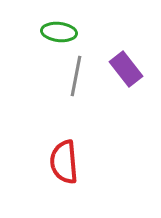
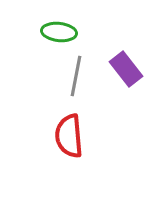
red semicircle: moved 5 px right, 26 px up
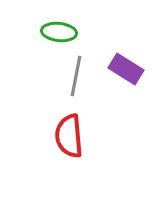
purple rectangle: rotated 20 degrees counterclockwise
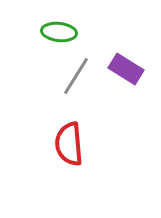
gray line: rotated 21 degrees clockwise
red semicircle: moved 8 px down
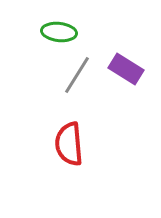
gray line: moved 1 px right, 1 px up
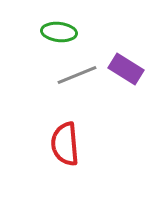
gray line: rotated 36 degrees clockwise
red semicircle: moved 4 px left
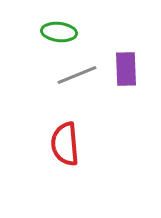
purple rectangle: rotated 56 degrees clockwise
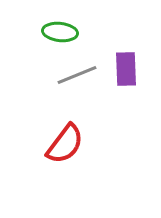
green ellipse: moved 1 px right
red semicircle: rotated 138 degrees counterclockwise
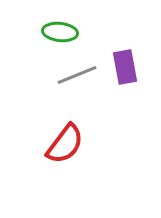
purple rectangle: moved 1 px left, 2 px up; rotated 8 degrees counterclockwise
